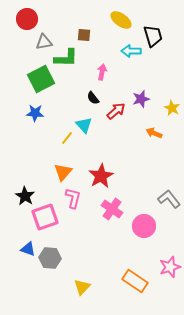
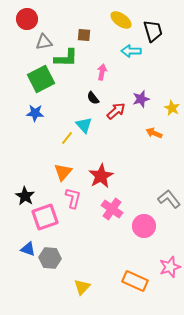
black trapezoid: moved 5 px up
orange rectangle: rotated 10 degrees counterclockwise
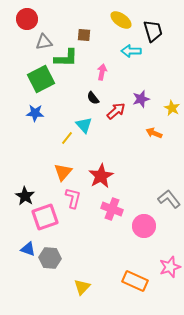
pink cross: rotated 15 degrees counterclockwise
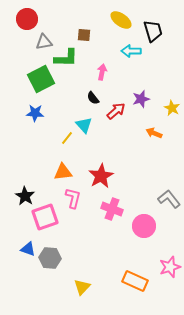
orange triangle: rotated 42 degrees clockwise
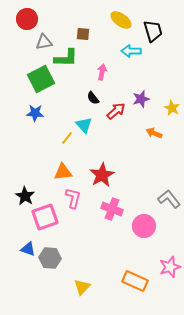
brown square: moved 1 px left, 1 px up
red star: moved 1 px right, 1 px up
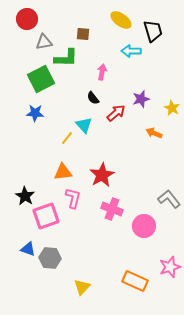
red arrow: moved 2 px down
pink square: moved 1 px right, 1 px up
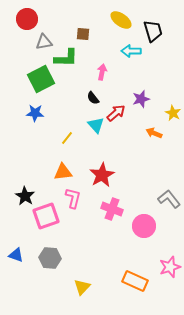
yellow star: moved 1 px right, 5 px down
cyan triangle: moved 12 px right
blue triangle: moved 12 px left, 6 px down
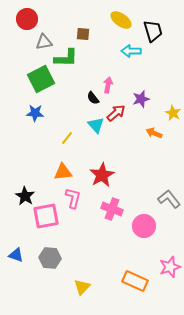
pink arrow: moved 6 px right, 13 px down
pink square: rotated 8 degrees clockwise
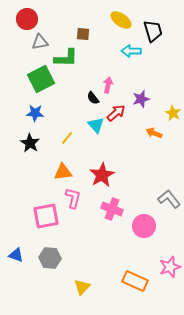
gray triangle: moved 4 px left
black star: moved 5 px right, 53 px up
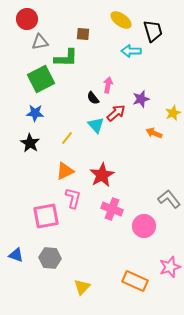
yellow star: rotated 21 degrees clockwise
orange triangle: moved 2 px right, 1 px up; rotated 18 degrees counterclockwise
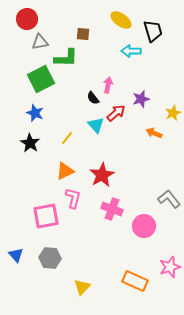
blue star: rotated 18 degrees clockwise
blue triangle: rotated 28 degrees clockwise
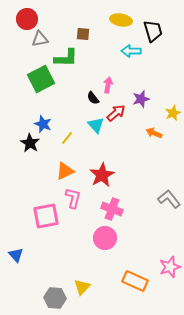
yellow ellipse: rotated 25 degrees counterclockwise
gray triangle: moved 3 px up
blue star: moved 8 px right, 11 px down
pink circle: moved 39 px left, 12 px down
gray hexagon: moved 5 px right, 40 px down
